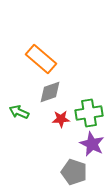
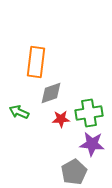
orange rectangle: moved 5 px left, 3 px down; rotated 56 degrees clockwise
gray diamond: moved 1 px right, 1 px down
purple star: rotated 20 degrees counterclockwise
gray pentagon: rotated 25 degrees clockwise
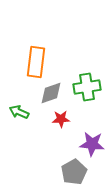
green cross: moved 2 px left, 26 px up
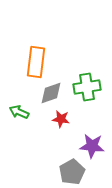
red star: rotated 12 degrees clockwise
purple star: moved 2 px down
gray pentagon: moved 2 px left
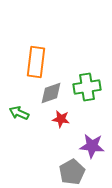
green arrow: moved 1 px down
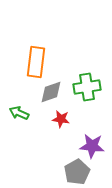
gray diamond: moved 1 px up
gray pentagon: moved 5 px right
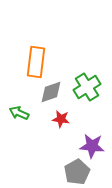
green cross: rotated 24 degrees counterclockwise
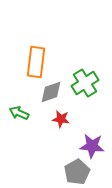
green cross: moved 2 px left, 4 px up
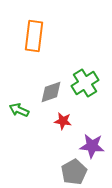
orange rectangle: moved 2 px left, 26 px up
green arrow: moved 3 px up
red star: moved 2 px right, 2 px down
gray pentagon: moved 3 px left
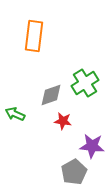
gray diamond: moved 3 px down
green arrow: moved 4 px left, 4 px down
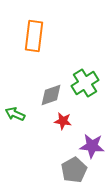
gray pentagon: moved 2 px up
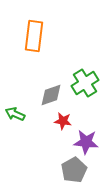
purple star: moved 6 px left, 4 px up
